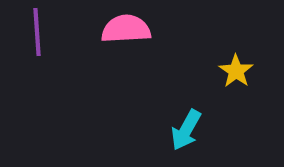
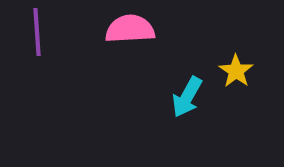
pink semicircle: moved 4 px right
cyan arrow: moved 1 px right, 33 px up
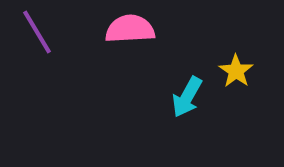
purple line: rotated 27 degrees counterclockwise
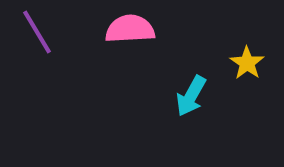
yellow star: moved 11 px right, 8 px up
cyan arrow: moved 4 px right, 1 px up
